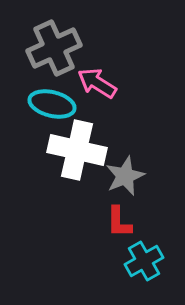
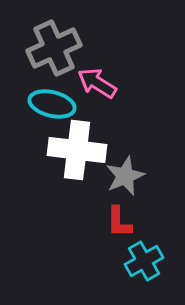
white cross: rotated 6 degrees counterclockwise
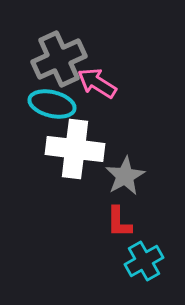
gray cross: moved 5 px right, 11 px down
white cross: moved 2 px left, 1 px up
gray star: rotated 6 degrees counterclockwise
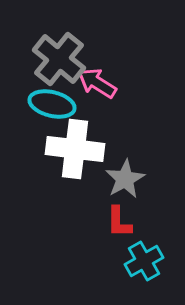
gray cross: rotated 26 degrees counterclockwise
gray star: moved 3 px down
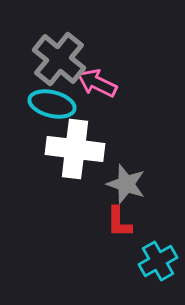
pink arrow: rotated 6 degrees counterclockwise
gray star: moved 1 px right, 5 px down; rotated 24 degrees counterclockwise
cyan cross: moved 14 px right
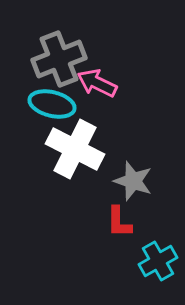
gray cross: rotated 30 degrees clockwise
white cross: rotated 20 degrees clockwise
gray star: moved 7 px right, 3 px up
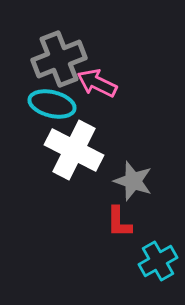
white cross: moved 1 px left, 1 px down
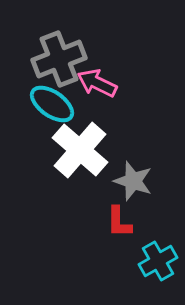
cyan ellipse: rotated 21 degrees clockwise
white cross: moved 6 px right; rotated 14 degrees clockwise
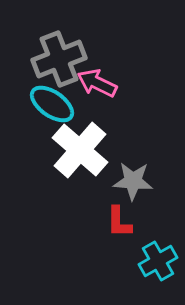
gray star: rotated 15 degrees counterclockwise
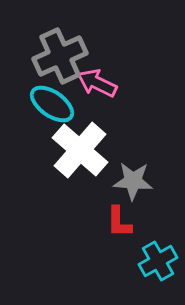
gray cross: moved 1 px right, 3 px up; rotated 4 degrees counterclockwise
